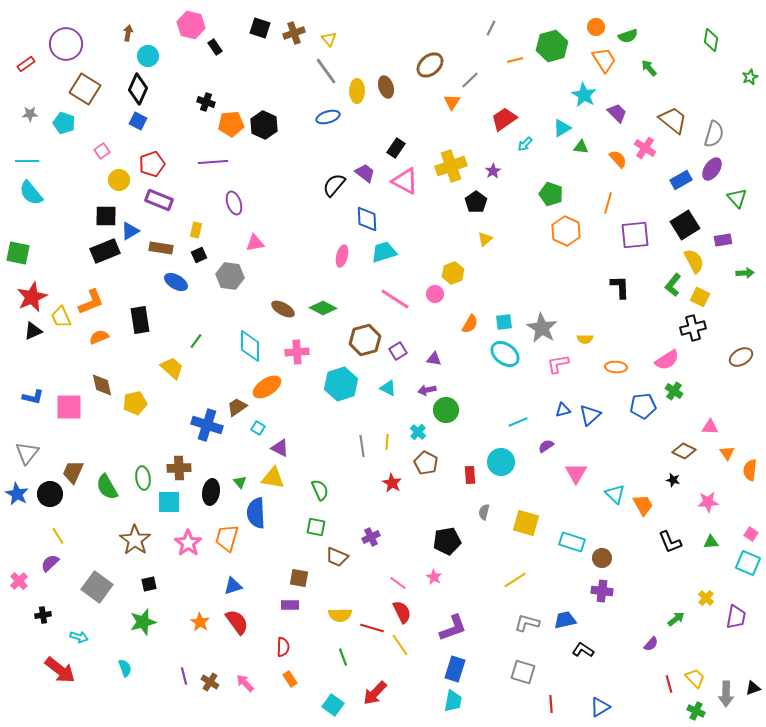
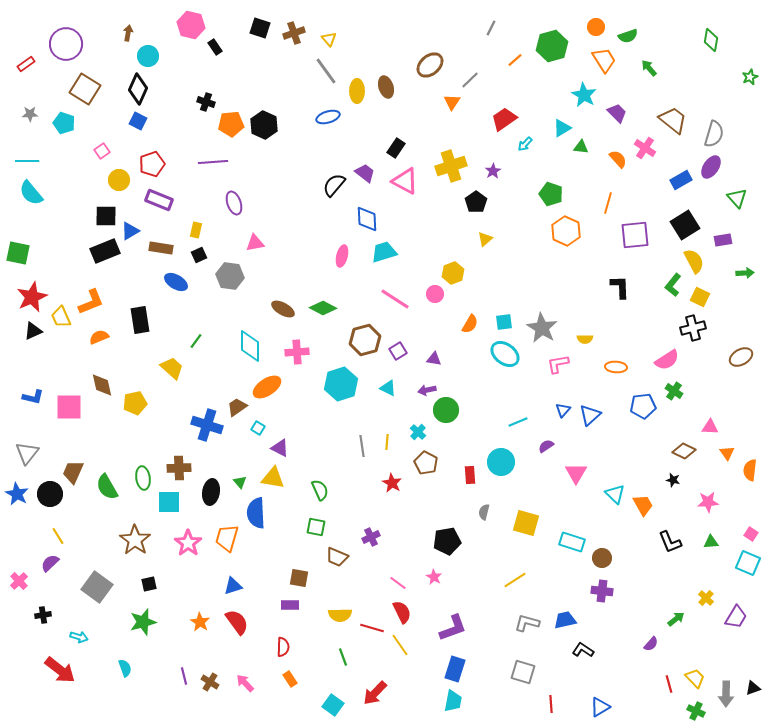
orange line at (515, 60): rotated 28 degrees counterclockwise
purple ellipse at (712, 169): moved 1 px left, 2 px up
blue triangle at (563, 410): rotated 35 degrees counterclockwise
purple trapezoid at (736, 617): rotated 20 degrees clockwise
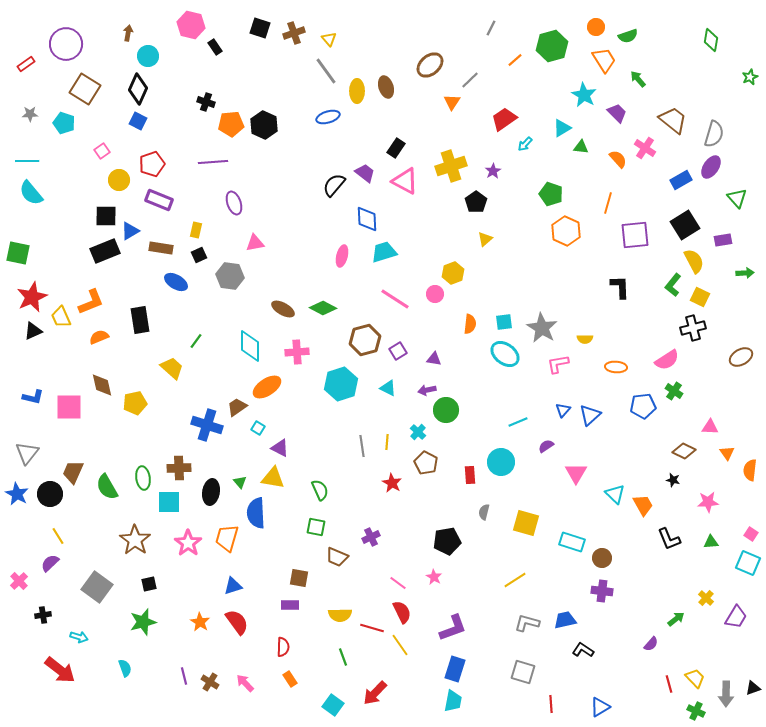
green arrow at (649, 68): moved 11 px left, 11 px down
orange semicircle at (470, 324): rotated 24 degrees counterclockwise
black L-shape at (670, 542): moved 1 px left, 3 px up
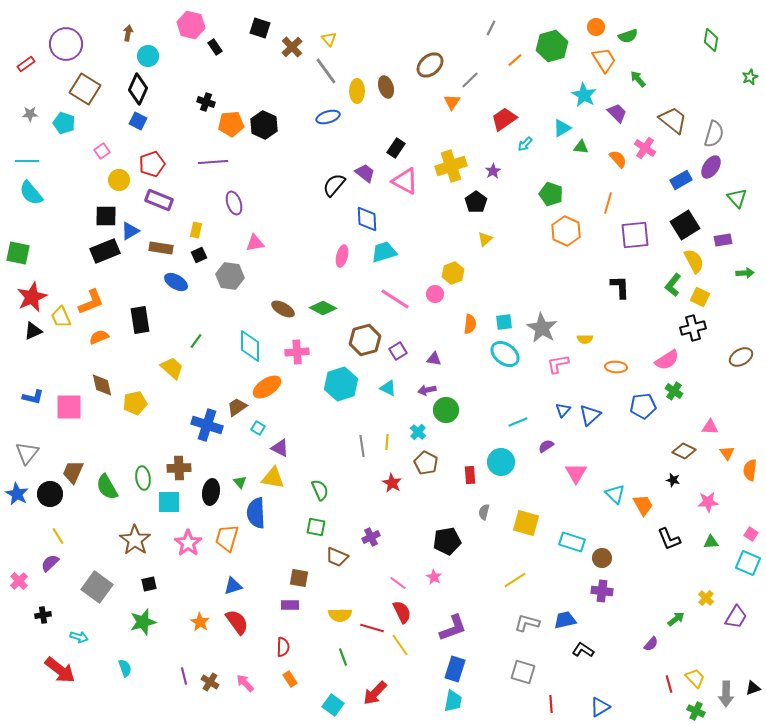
brown cross at (294, 33): moved 2 px left, 14 px down; rotated 25 degrees counterclockwise
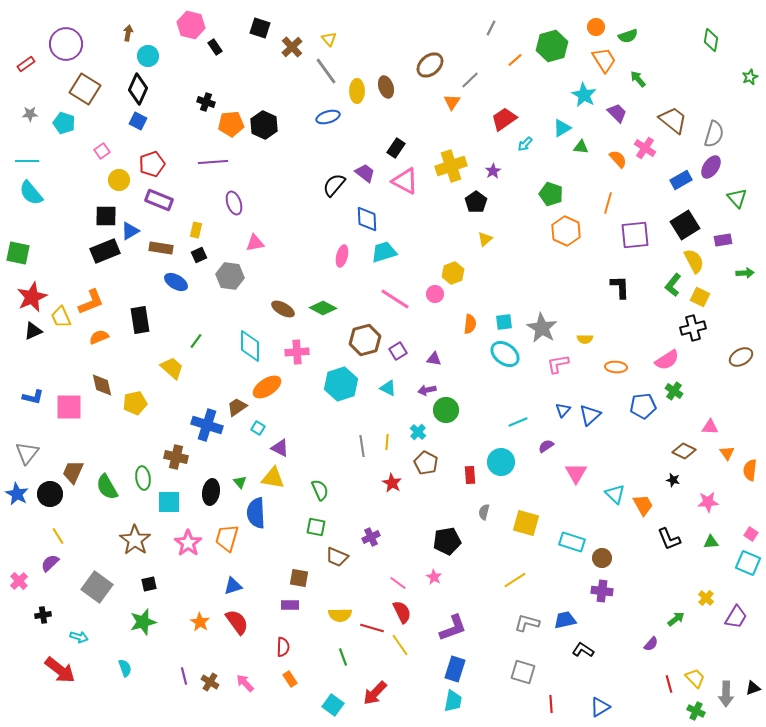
brown cross at (179, 468): moved 3 px left, 11 px up; rotated 15 degrees clockwise
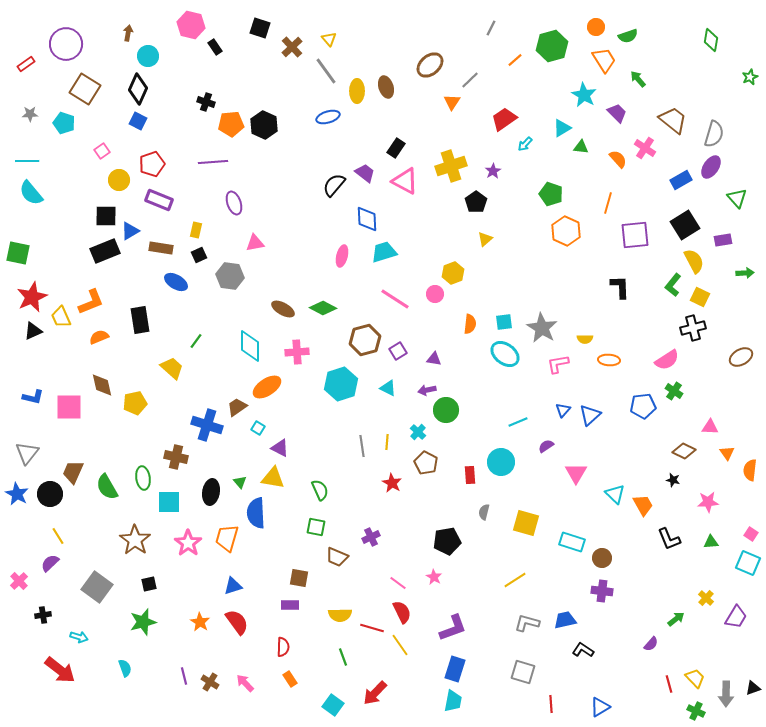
orange ellipse at (616, 367): moved 7 px left, 7 px up
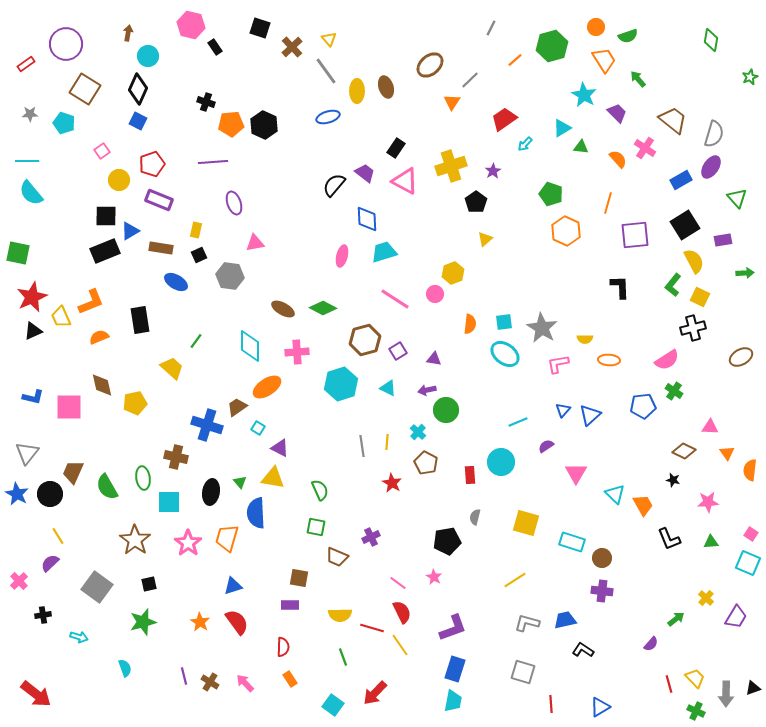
gray semicircle at (484, 512): moved 9 px left, 5 px down
red arrow at (60, 670): moved 24 px left, 24 px down
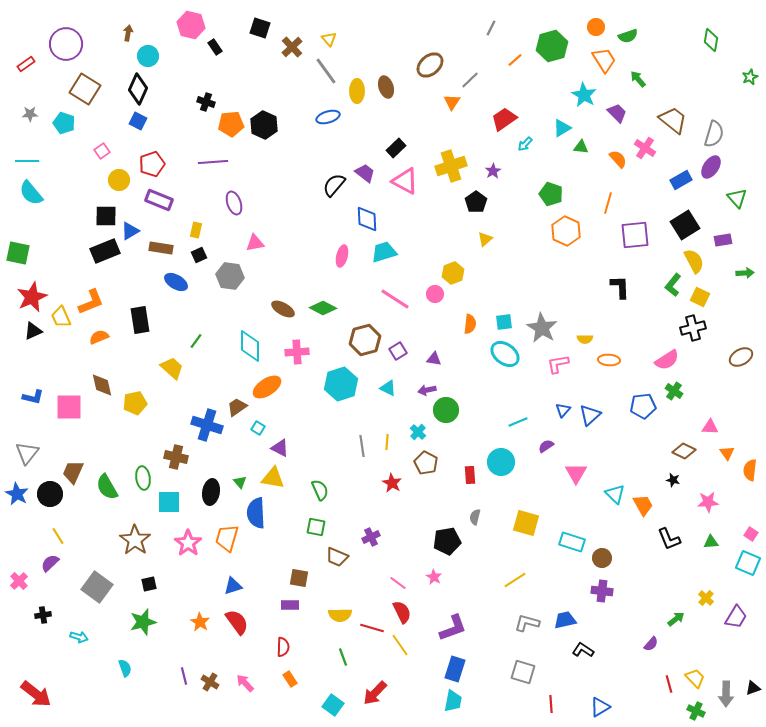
black rectangle at (396, 148): rotated 12 degrees clockwise
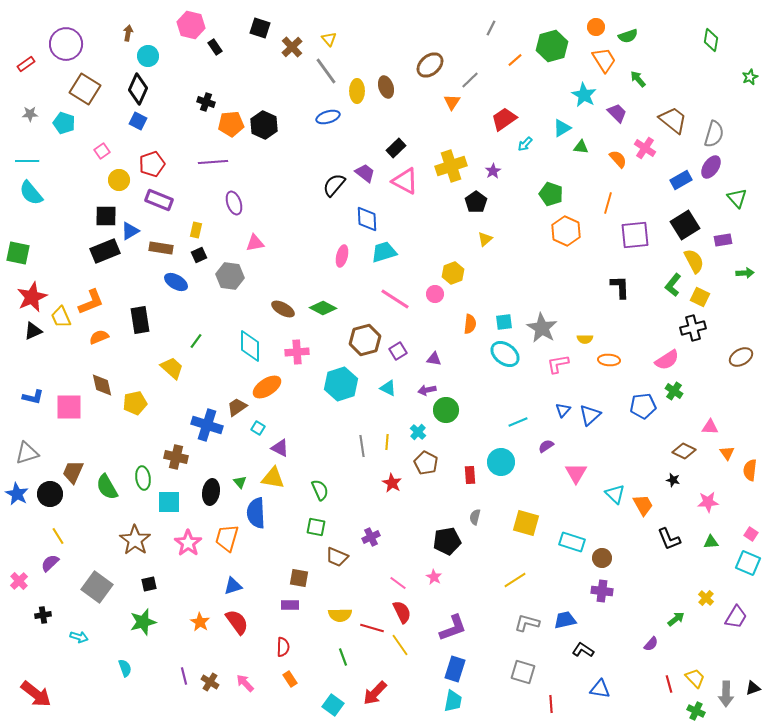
gray triangle at (27, 453): rotated 35 degrees clockwise
blue triangle at (600, 707): moved 18 px up; rotated 40 degrees clockwise
